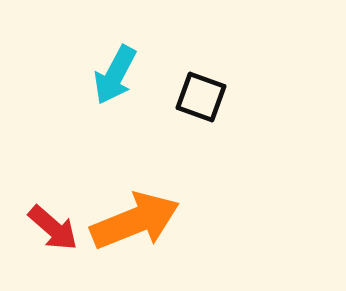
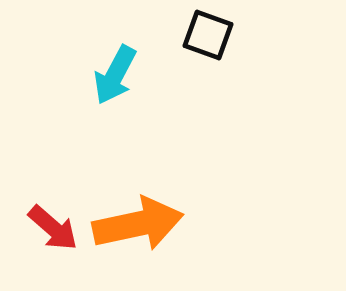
black square: moved 7 px right, 62 px up
orange arrow: moved 3 px right, 3 px down; rotated 10 degrees clockwise
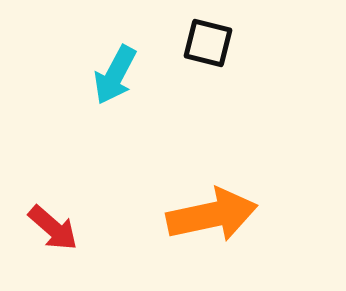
black square: moved 8 px down; rotated 6 degrees counterclockwise
orange arrow: moved 74 px right, 9 px up
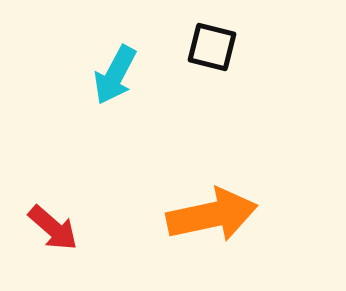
black square: moved 4 px right, 4 px down
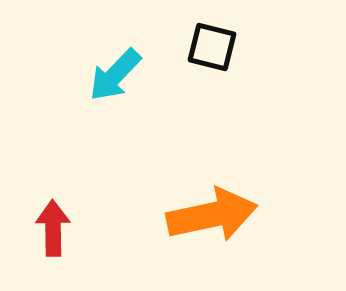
cyan arrow: rotated 16 degrees clockwise
red arrow: rotated 132 degrees counterclockwise
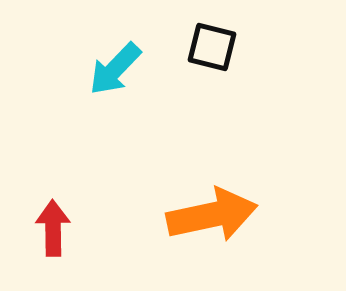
cyan arrow: moved 6 px up
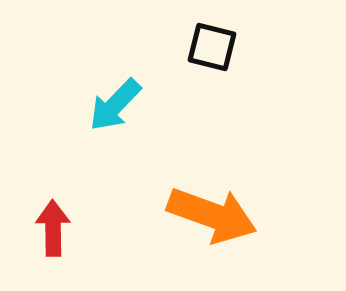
cyan arrow: moved 36 px down
orange arrow: rotated 32 degrees clockwise
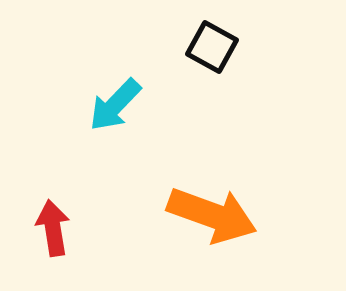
black square: rotated 15 degrees clockwise
red arrow: rotated 8 degrees counterclockwise
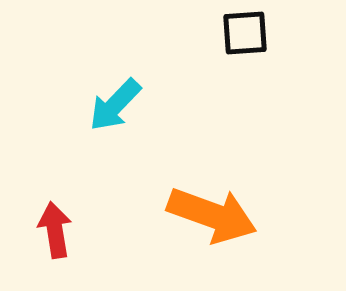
black square: moved 33 px right, 14 px up; rotated 33 degrees counterclockwise
red arrow: moved 2 px right, 2 px down
